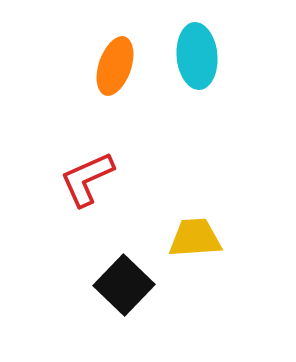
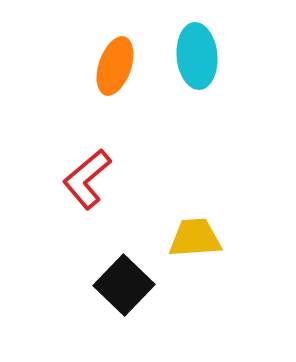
red L-shape: rotated 16 degrees counterclockwise
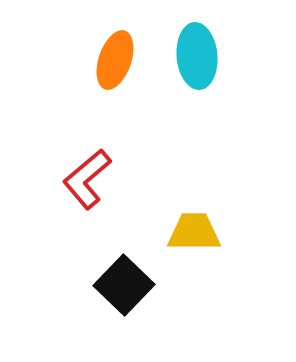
orange ellipse: moved 6 px up
yellow trapezoid: moved 1 px left, 6 px up; rotated 4 degrees clockwise
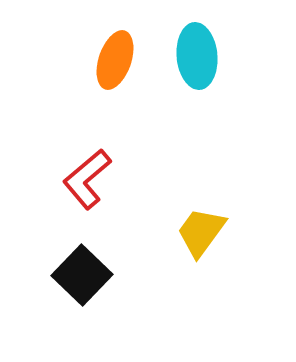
yellow trapezoid: moved 7 px right; rotated 54 degrees counterclockwise
black square: moved 42 px left, 10 px up
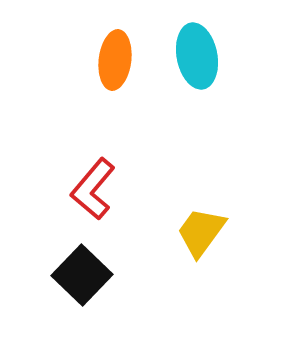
cyan ellipse: rotated 6 degrees counterclockwise
orange ellipse: rotated 12 degrees counterclockwise
red L-shape: moved 6 px right, 10 px down; rotated 10 degrees counterclockwise
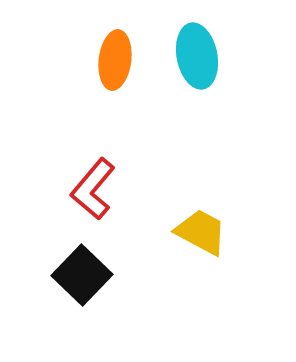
yellow trapezoid: rotated 82 degrees clockwise
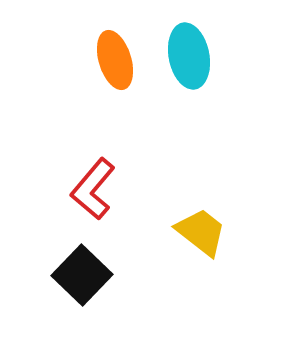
cyan ellipse: moved 8 px left
orange ellipse: rotated 24 degrees counterclockwise
yellow trapezoid: rotated 10 degrees clockwise
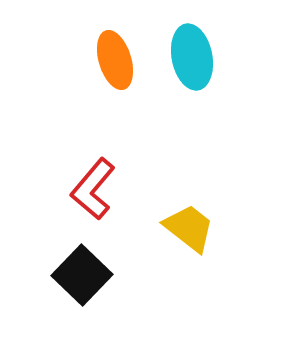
cyan ellipse: moved 3 px right, 1 px down
yellow trapezoid: moved 12 px left, 4 px up
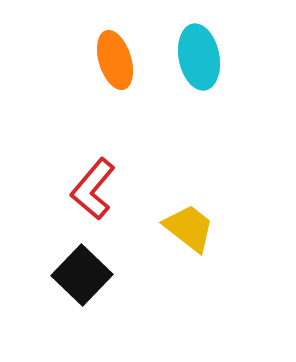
cyan ellipse: moved 7 px right
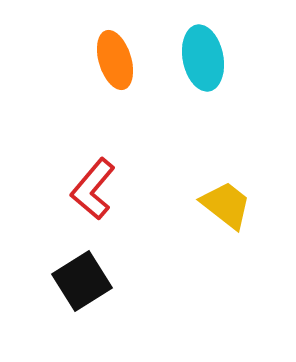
cyan ellipse: moved 4 px right, 1 px down
yellow trapezoid: moved 37 px right, 23 px up
black square: moved 6 px down; rotated 14 degrees clockwise
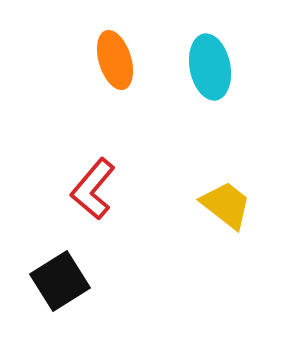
cyan ellipse: moved 7 px right, 9 px down
black square: moved 22 px left
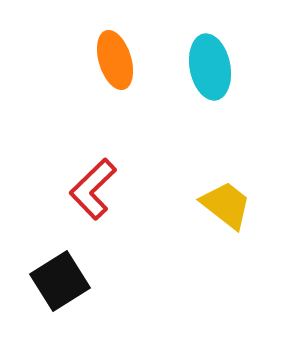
red L-shape: rotated 6 degrees clockwise
